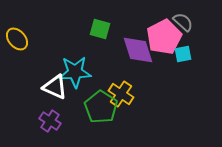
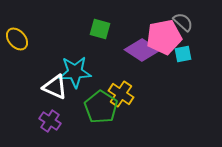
pink pentagon: rotated 16 degrees clockwise
purple diamond: moved 4 px right; rotated 40 degrees counterclockwise
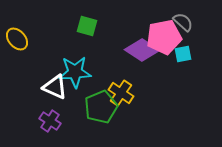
green square: moved 13 px left, 3 px up
yellow cross: moved 1 px up
green pentagon: rotated 16 degrees clockwise
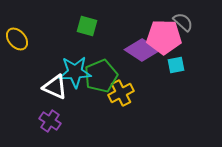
pink pentagon: rotated 12 degrees clockwise
cyan square: moved 7 px left, 11 px down
yellow cross: rotated 30 degrees clockwise
green pentagon: moved 31 px up
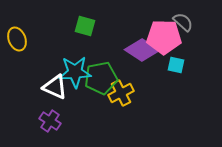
green square: moved 2 px left
yellow ellipse: rotated 20 degrees clockwise
cyan square: rotated 24 degrees clockwise
green pentagon: moved 2 px down; rotated 12 degrees clockwise
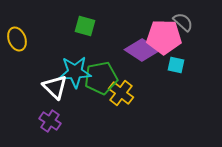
white triangle: rotated 20 degrees clockwise
yellow cross: rotated 25 degrees counterclockwise
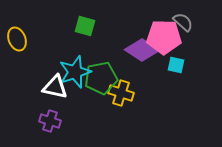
cyan star: rotated 16 degrees counterclockwise
white triangle: rotated 32 degrees counterclockwise
yellow cross: rotated 20 degrees counterclockwise
purple cross: rotated 15 degrees counterclockwise
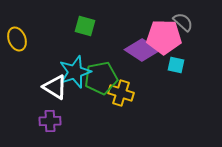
white triangle: rotated 20 degrees clockwise
purple cross: rotated 20 degrees counterclockwise
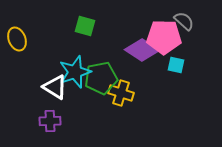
gray semicircle: moved 1 px right, 1 px up
